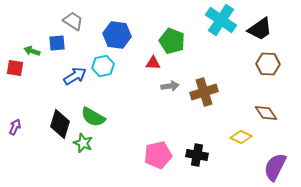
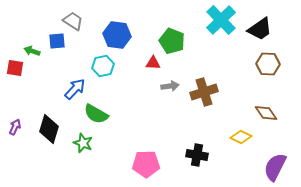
cyan cross: rotated 12 degrees clockwise
blue square: moved 2 px up
blue arrow: moved 13 px down; rotated 15 degrees counterclockwise
green semicircle: moved 3 px right, 3 px up
black diamond: moved 11 px left, 5 px down
pink pentagon: moved 12 px left, 9 px down; rotated 12 degrees clockwise
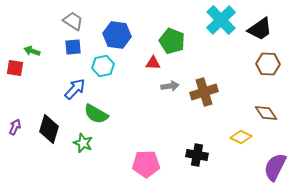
blue square: moved 16 px right, 6 px down
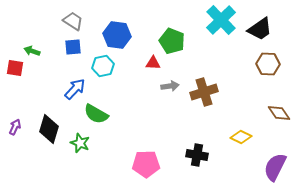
brown diamond: moved 13 px right
green star: moved 3 px left
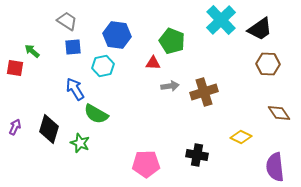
gray trapezoid: moved 6 px left
green arrow: rotated 21 degrees clockwise
blue arrow: rotated 75 degrees counterclockwise
purple semicircle: rotated 32 degrees counterclockwise
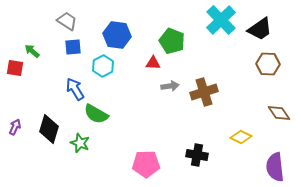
cyan hexagon: rotated 15 degrees counterclockwise
